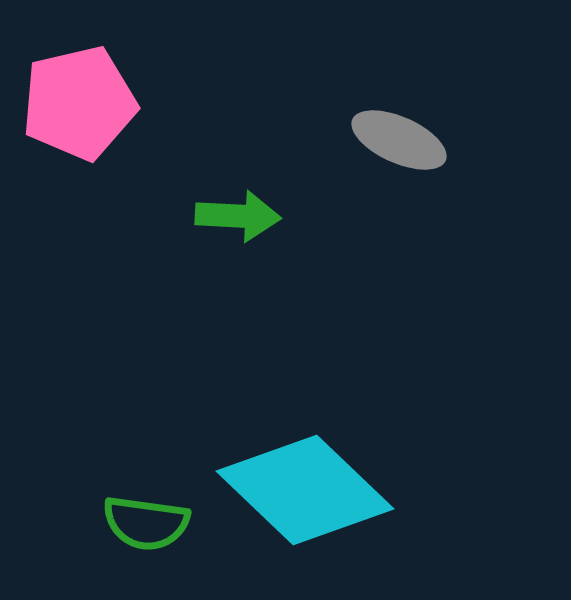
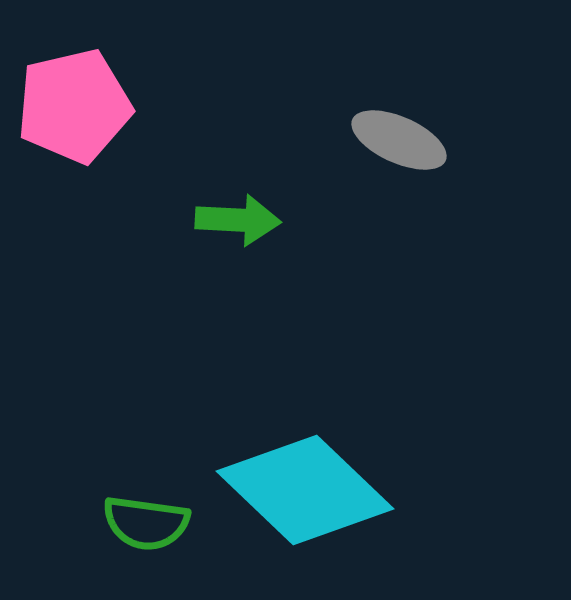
pink pentagon: moved 5 px left, 3 px down
green arrow: moved 4 px down
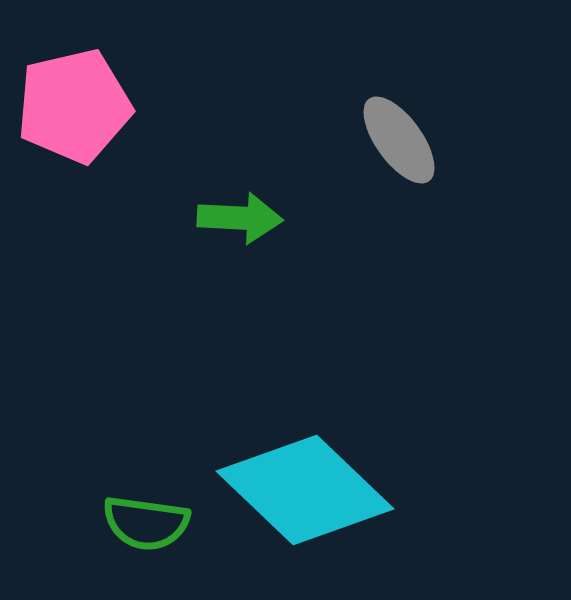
gray ellipse: rotated 30 degrees clockwise
green arrow: moved 2 px right, 2 px up
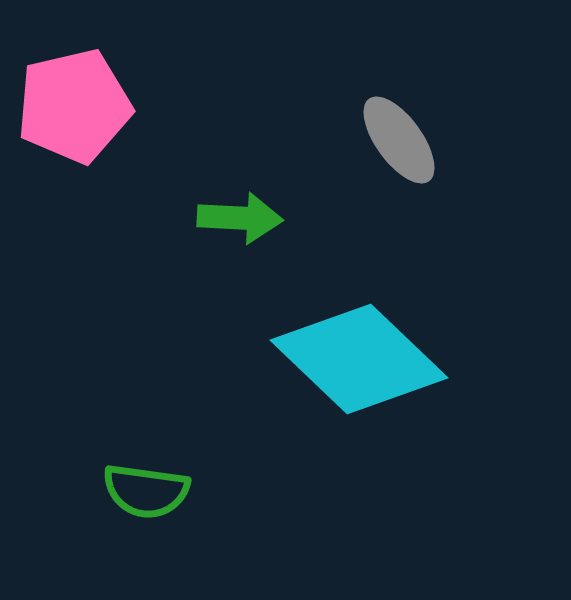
cyan diamond: moved 54 px right, 131 px up
green semicircle: moved 32 px up
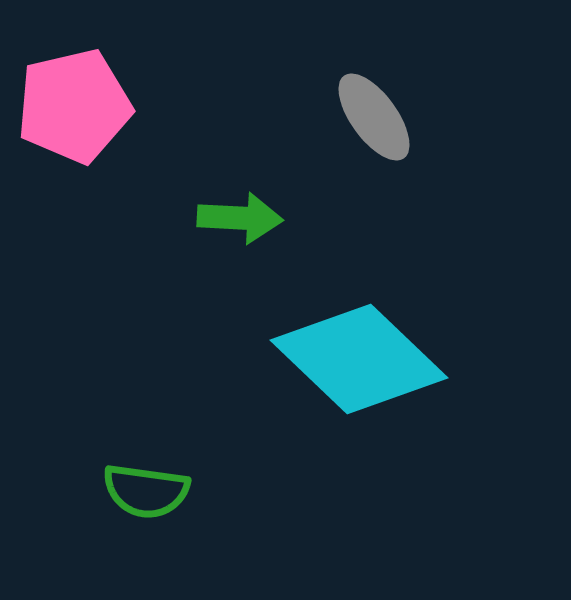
gray ellipse: moved 25 px left, 23 px up
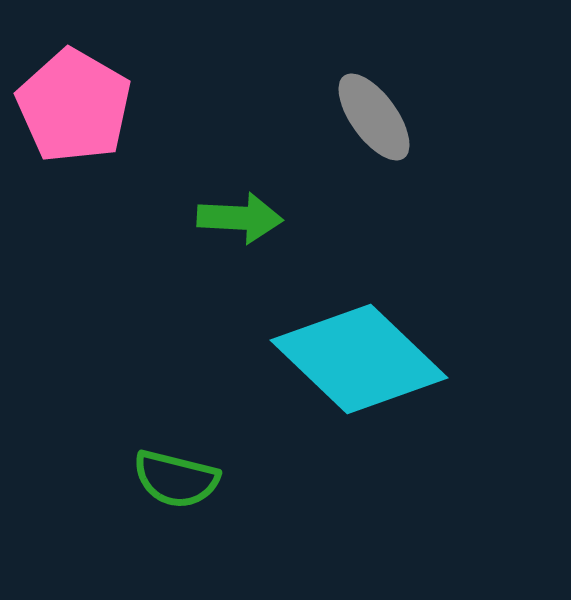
pink pentagon: rotated 29 degrees counterclockwise
green semicircle: moved 30 px right, 12 px up; rotated 6 degrees clockwise
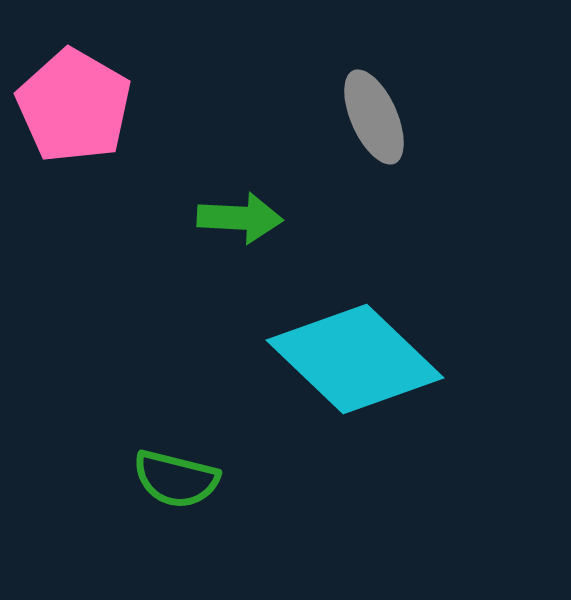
gray ellipse: rotated 12 degrees clockwise
cyan diamond: moved 4 px left
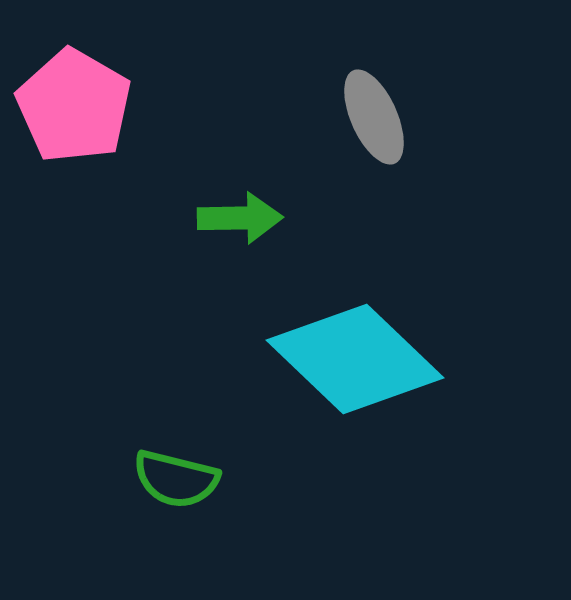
green arrow: rotated 4 degrees counterclockwise
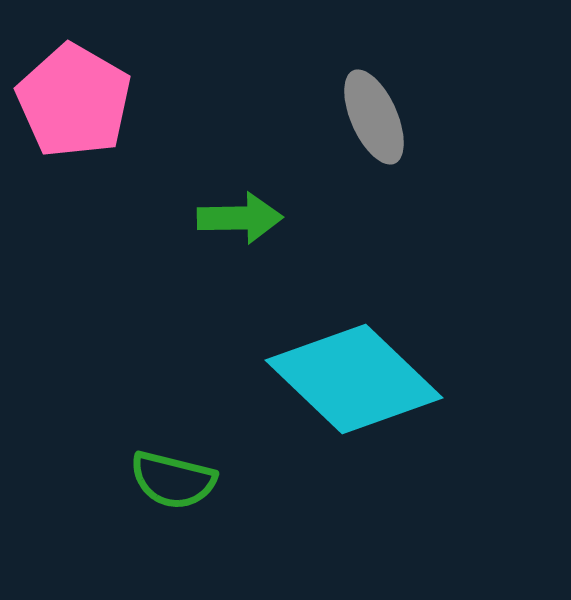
pink pentagon: moved 5 px up
cyan diamond: moved 1 px left, 20 px down
green semicircle: moved 3 px left, 1 px down
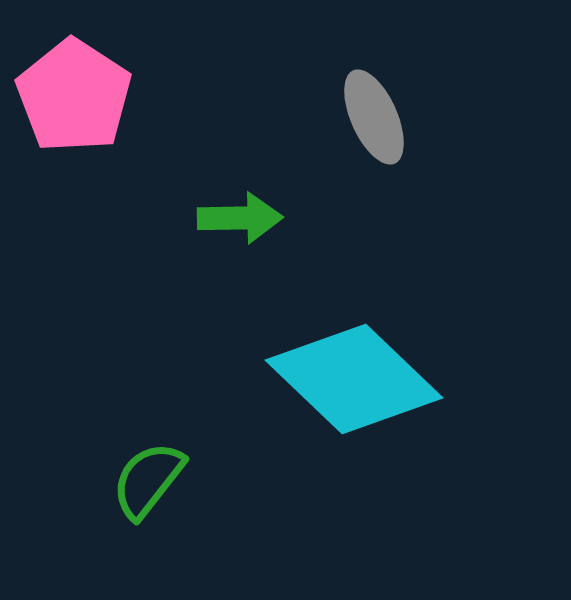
pink pentagon: moved 5 px up; rotated 3 degrees clockwise
green semicircle: moved 25 px left; rotated 114 degrees clockwise
